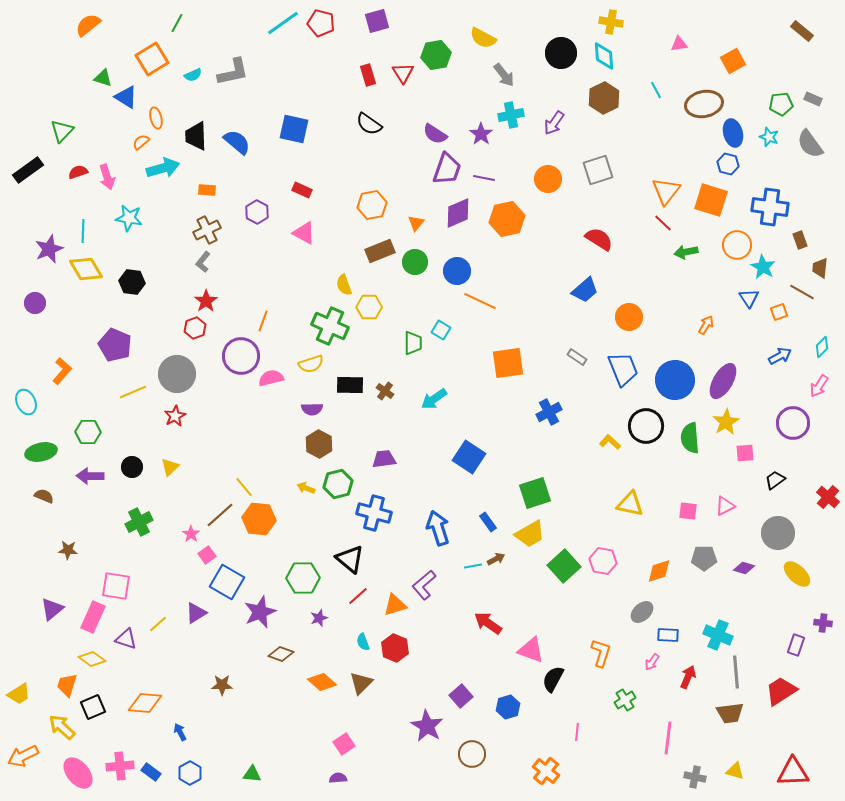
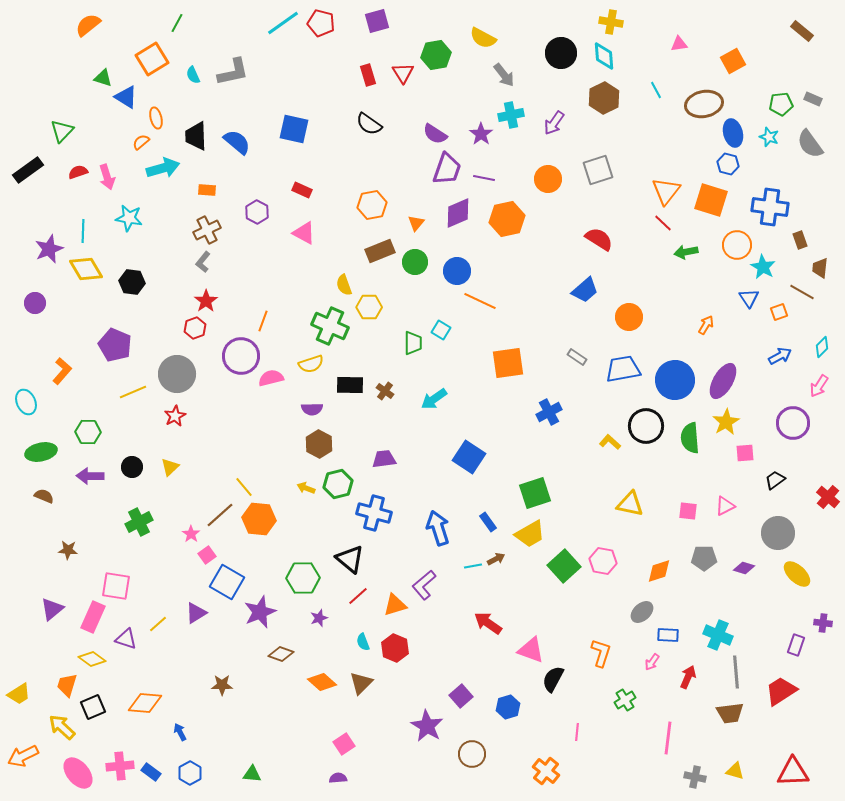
cyan semicircle at (193, 75): rotated 90 degrees clockwise
blue trapezoid at (623, 369): rotated 78 degrees counterclockwise
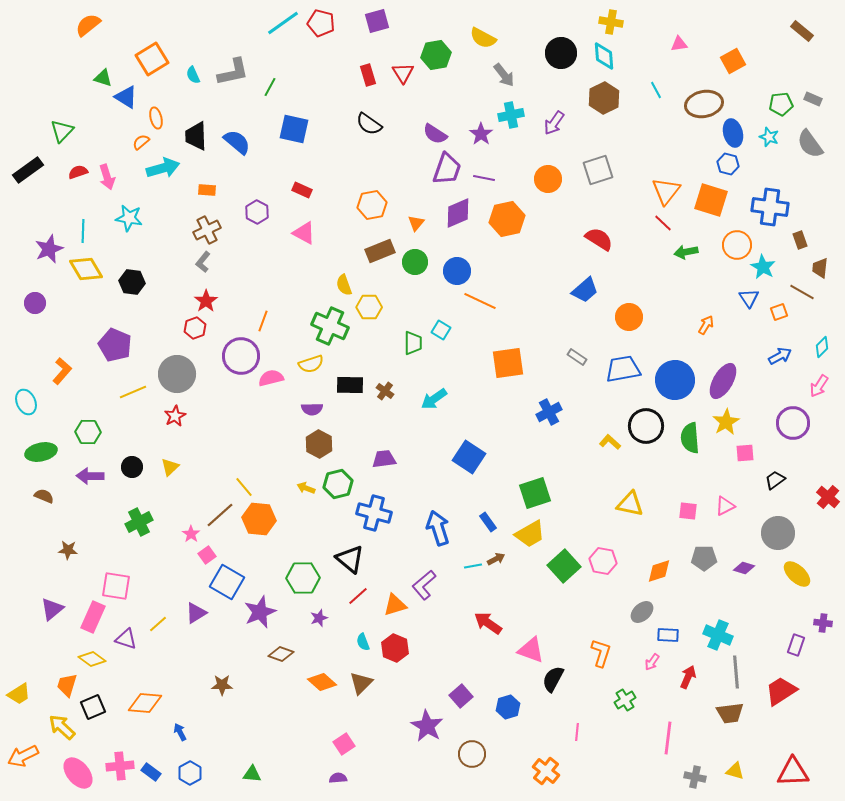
green line at (177, 23): moved 93 px right, 64 px down
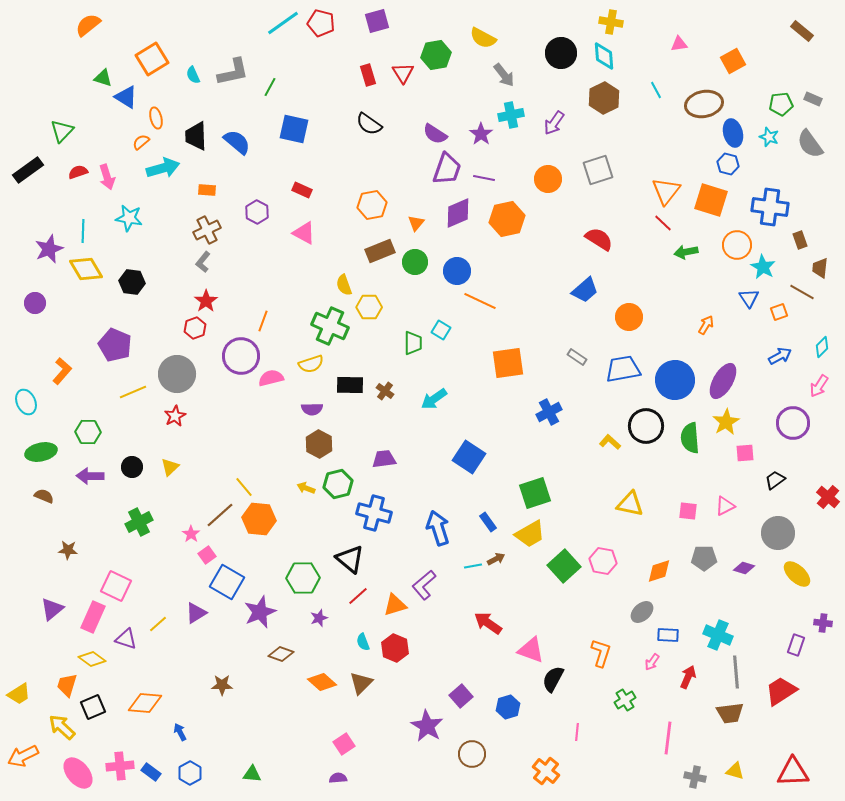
pink square at (116, 586): rotated 16 degrees clockwise
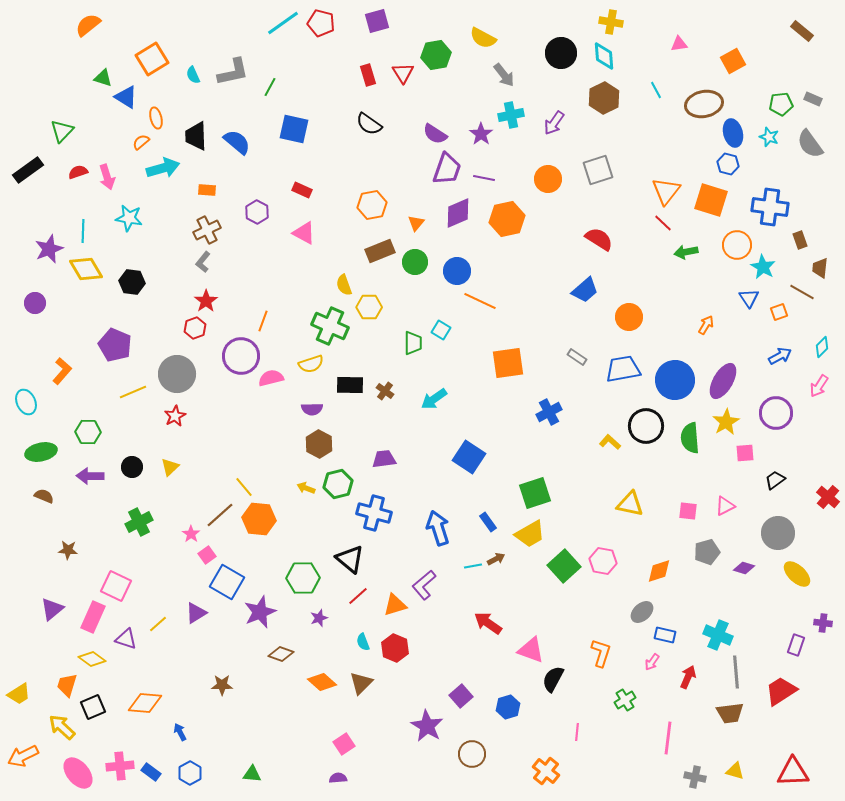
purple circle at (793, 423): moved 17 px left, 10 px up
gray pentagon at (704, 558): moved 3 px right, 6 px up; rotated 15 degrees counterclockwise
blue rectangle at (668, 635): moved 3 px left; rotated 10 degrees clockwise
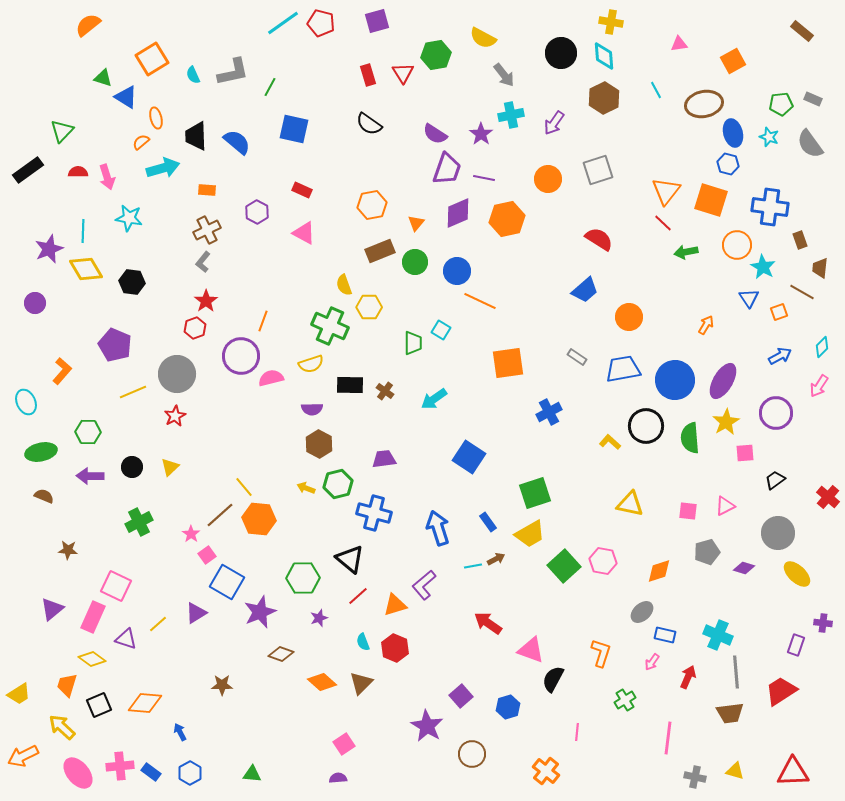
red semicircle at (78, 172): rotated 18 degrees clockwise
black square at (93, 707): moved 6 px right, 2 px up
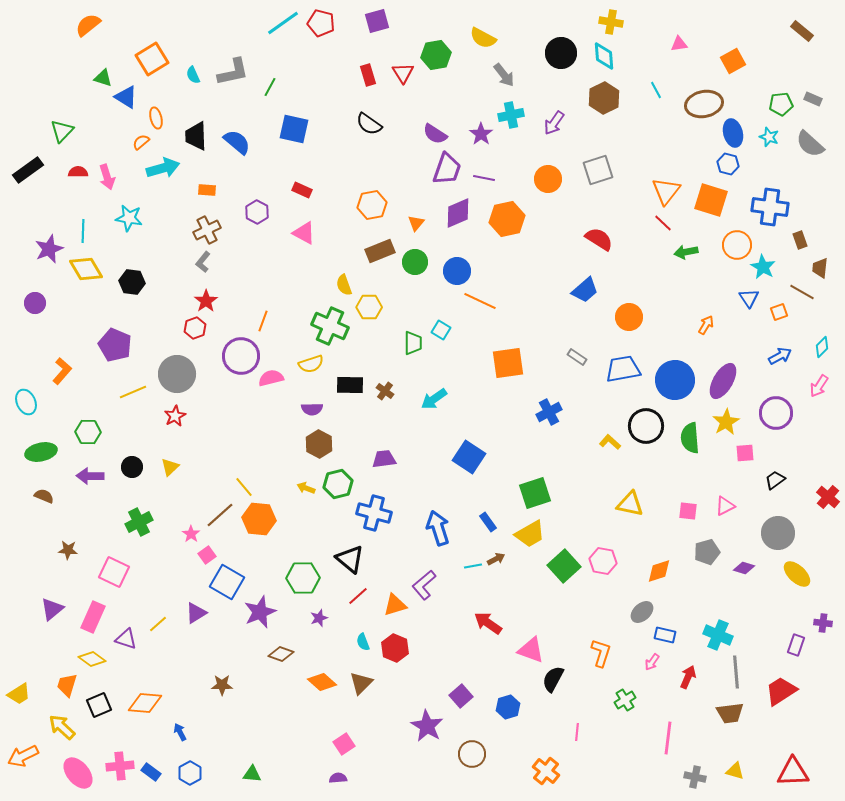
gray semicircle at (810, 144): rotated 12 degrees counterclockwise
pink square at (116, 586): moved 2 px left, 14 px up
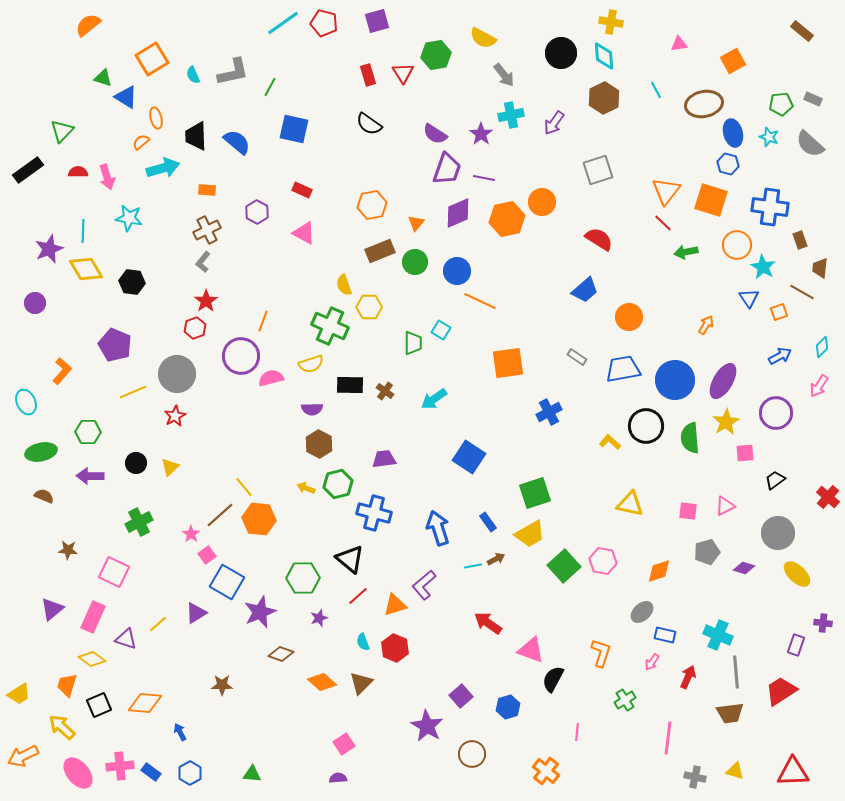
red pentagon at (321, 23): moved 3 px right
orange circle at (548, 179): moved 6 px left, 23 px down
black circle at (132, 467): moved 4 px right, 4 px up
